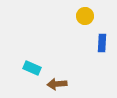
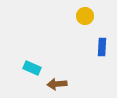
blue rectangle: moved 4 px down
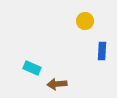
yellow circle: moved 5 px down
blue rectangle: moved 4 px down
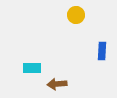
yellow circle: moved 9 px left, 6 px up
cyan rectangle: rotated 24 degrees counterclockwise
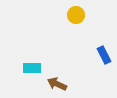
blue rectangle: moved 2 px right, 4 px down; rotated 30 degrees counterclockwise
brown arrow: rotated 30 degrees clockwise
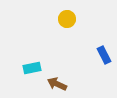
yellow circle: moved 9 px left, 4 px down
cyan rectangle: rotated 12 degrees counterclockwise
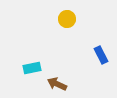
blue rectangle: moved 3 px left
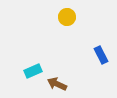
yellow circle: moved 2 px up
cyan rectangle: moved 1 px right, 3 px down; rotated 12 degrees counterclockwise
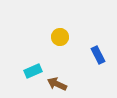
yellow circle: moved 7 px left, 20 px down
blue rectangle: moved 3 px left
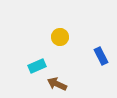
blue rectangle: moved 3 px right, 1 px down
cyan rectangle: moved 4 px right, 5 px up
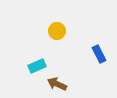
yellow circle: moved 3 px left, 6 px up
blue rectangle: moved 2 px left, 2 px up
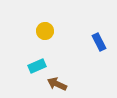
yellow circle: moved 12 px left
blue rectangle: moved 12 px up
